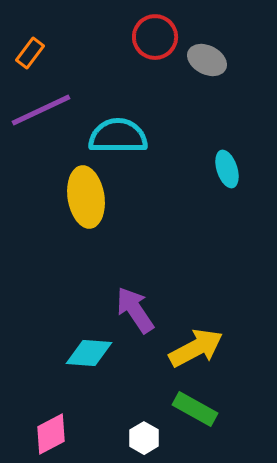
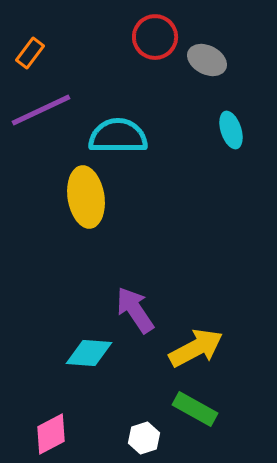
cyan ellipse: moved 4 px right, 39 px up
white hexagon: rotated 12 degrees clockwise
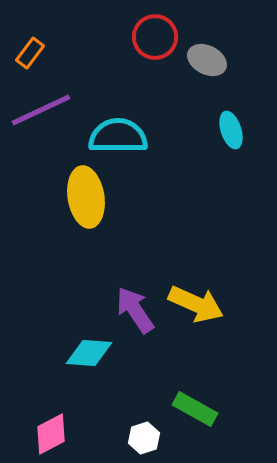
yellow arrow: moved 44 px up; rotated 52 degrees clockwise
